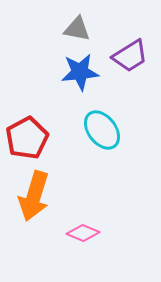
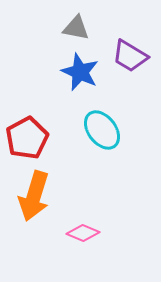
gray triangle: moved 1 px left, 1 px up
purple trapezoid: rotated 63 degrees clockwise
blue star: rotated 30 degrees clockwise
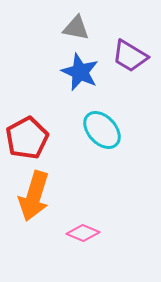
cyan ellipse: rotated 6 degrees counterclockwise
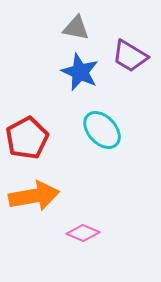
orange arrow: rotated 117 degrees counterclockwise
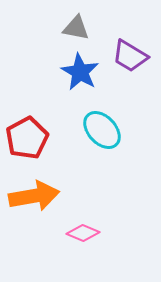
blue star: rotated 6 degrees clockwise
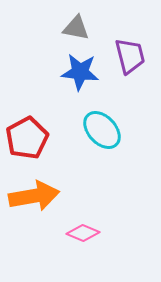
purple trapezoid: rotated 135 degrees counterclockwise
blue star: rotated 24 degrees counterclockwise
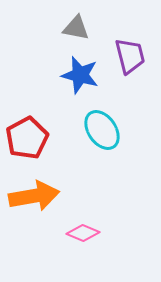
blue star: moved 3 px down; rotated 9 degrees clockwise
cyan ellipse: rotated 9 degrees clockwise
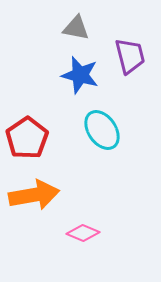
red pentagon: rotated 6 degrees counterclockwise
orange arrow: moved 1 px up
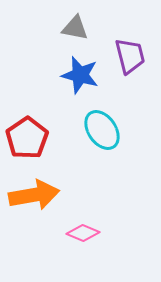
gray triangle: moved 1 px left
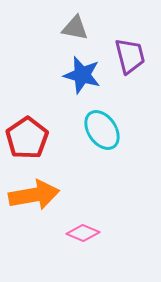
blue star: moved 2 px right
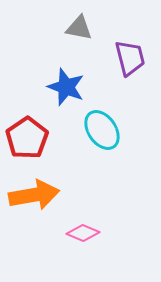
gray triangle: moved 4 px right
purple trapezoid: moved 2 px down
blue star: moved 16 px left, 12 px down; rotated 6 degrees clockwise
